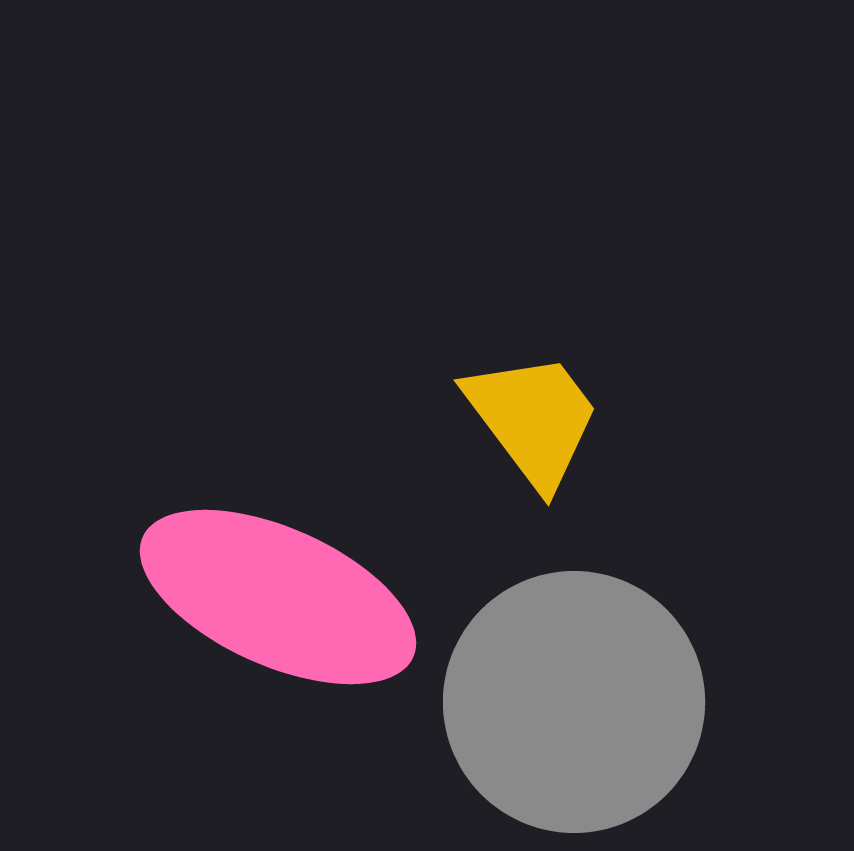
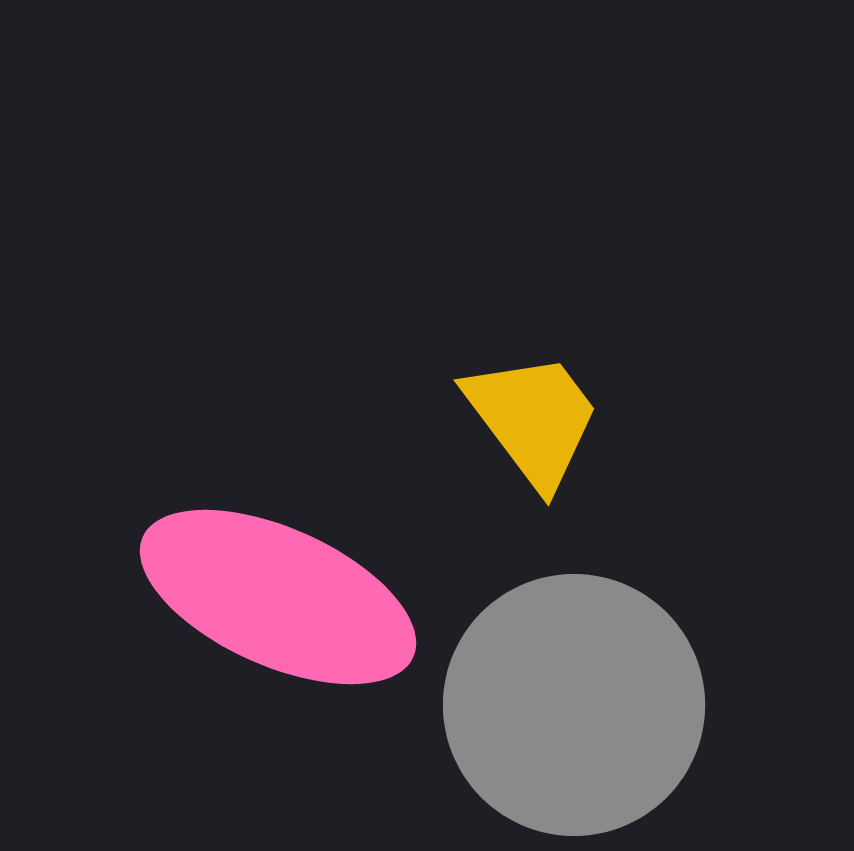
gray circle: moved 3 px down
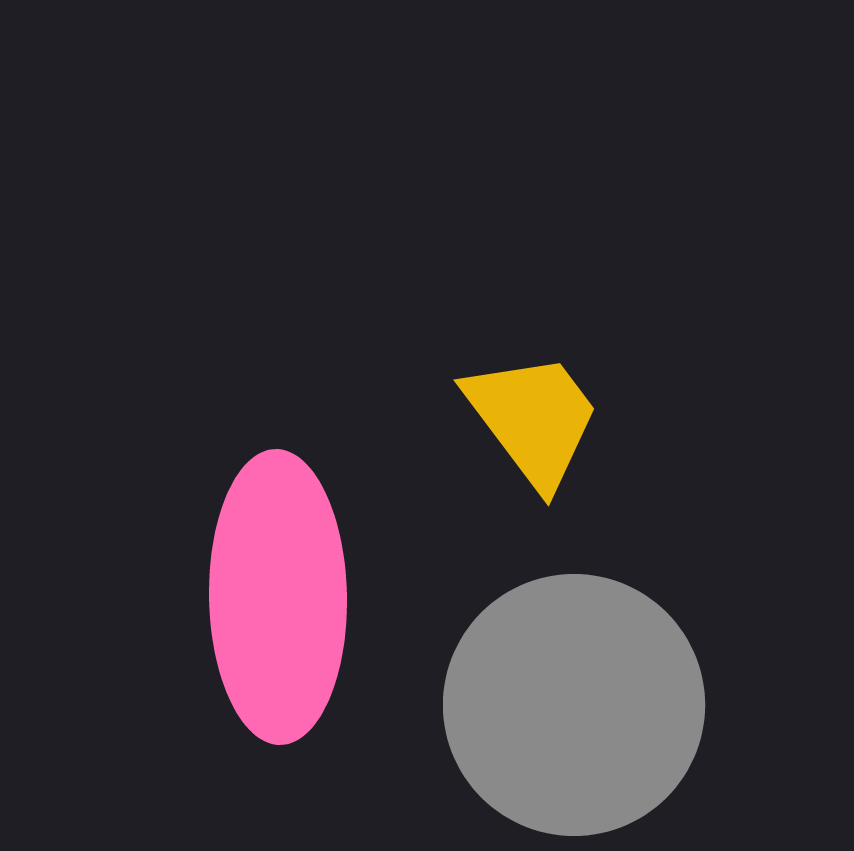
pink ellipse: rotated 65 degrees clockwise
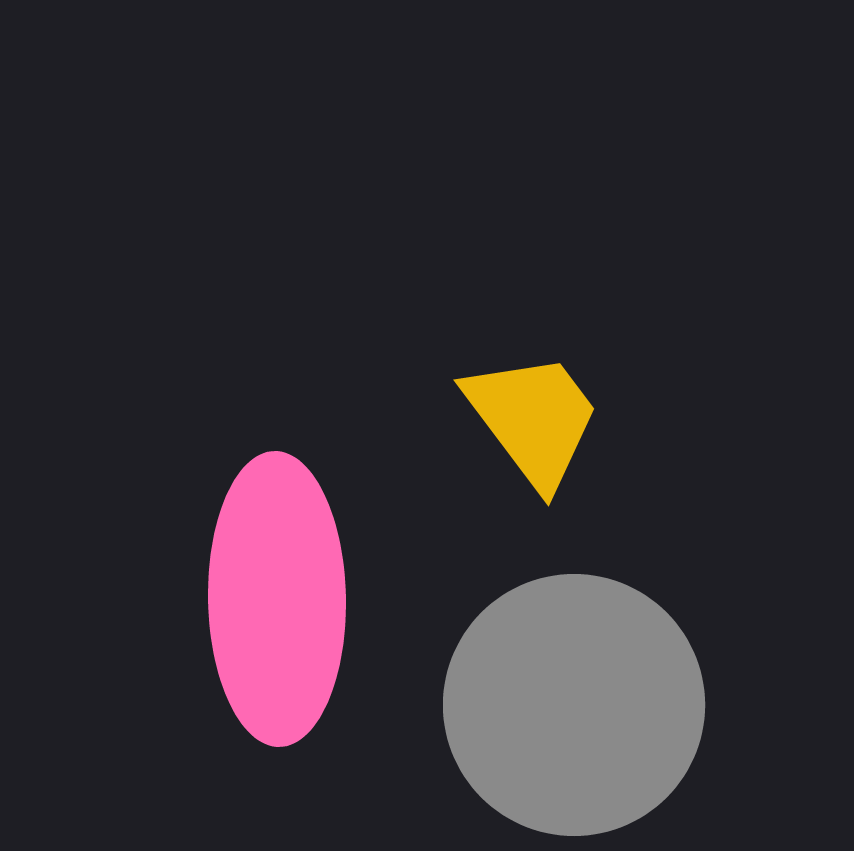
pink ellipse: moved 1 px left, 2 px down
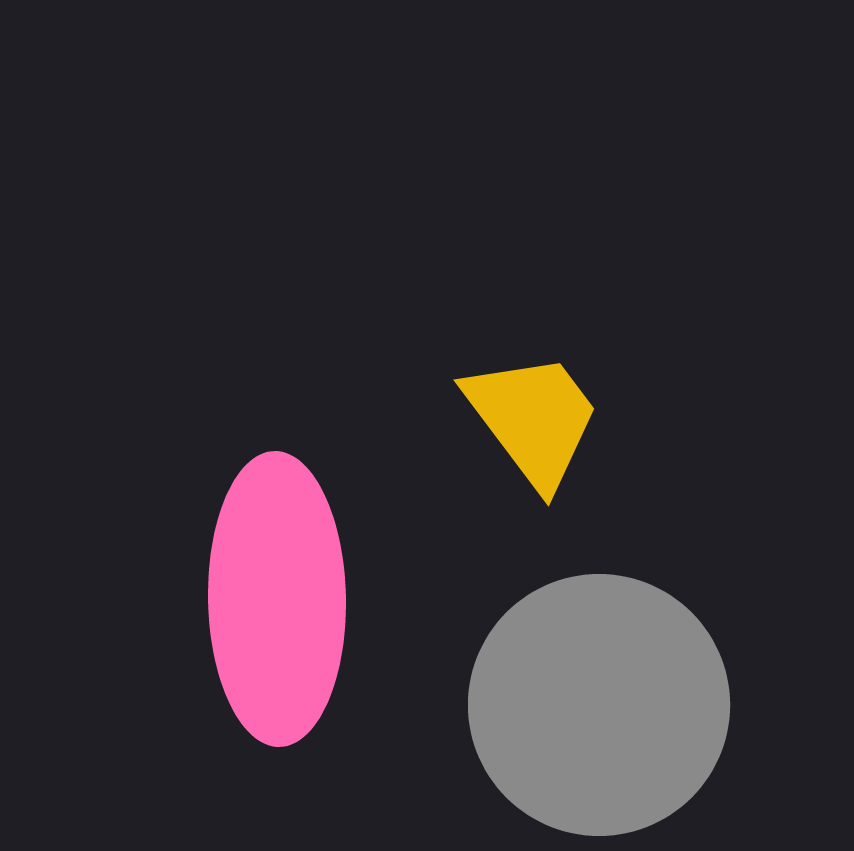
gray circle: moved 25 px right
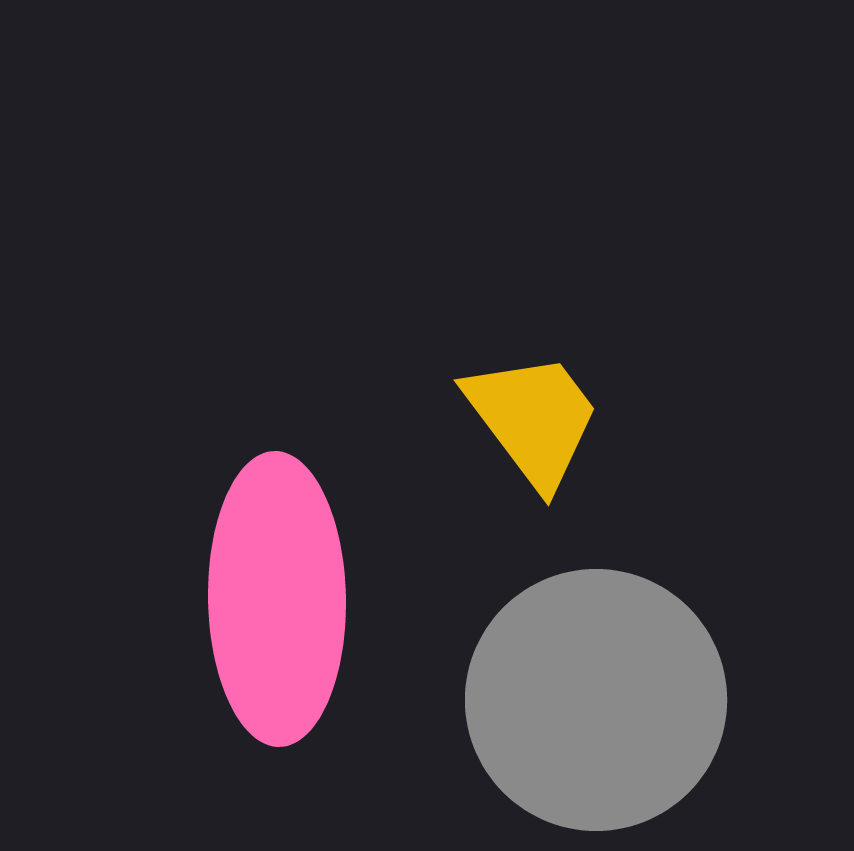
gray circle: moved 3 px left, 5 px up
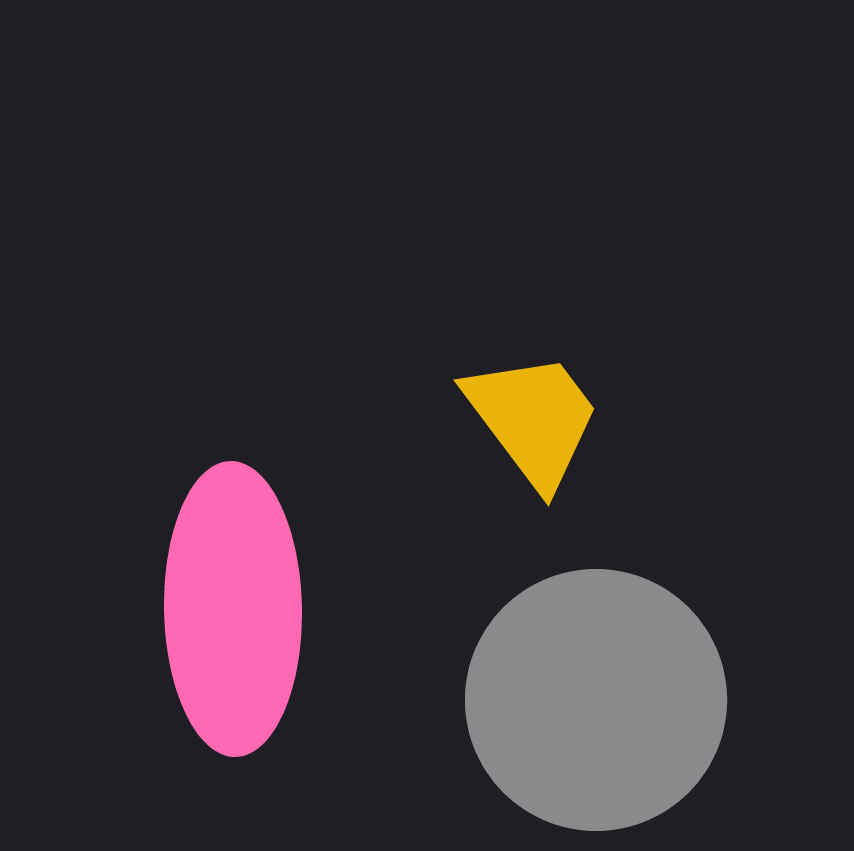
pink ellipse: moved 44 px left, 10 px down
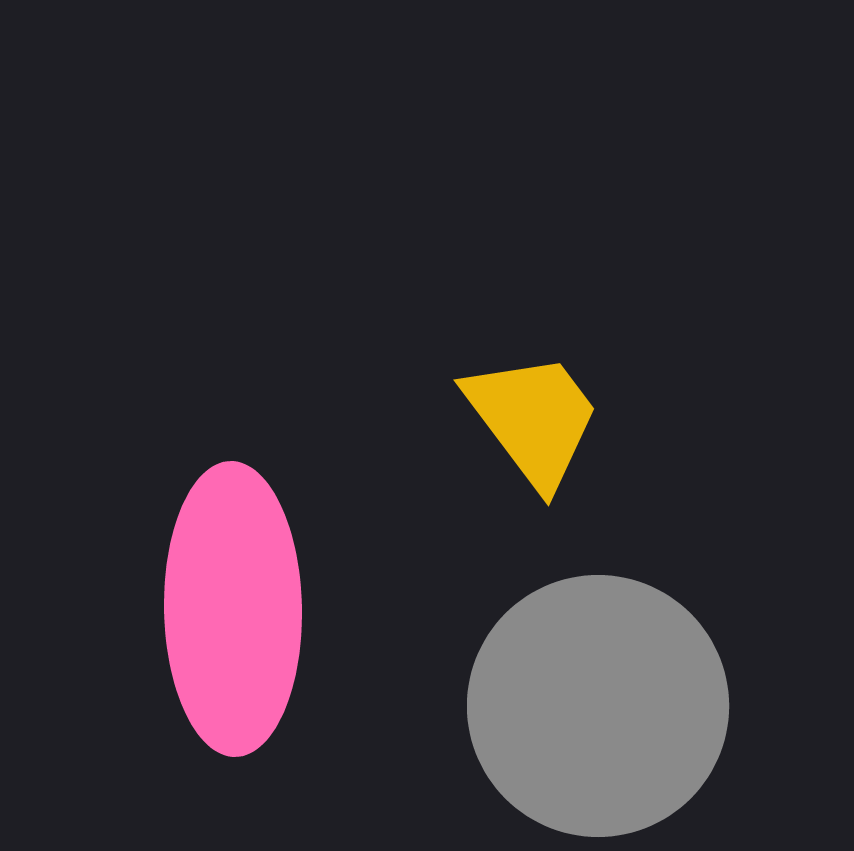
gray circle: moved 2 px right, 6 px down
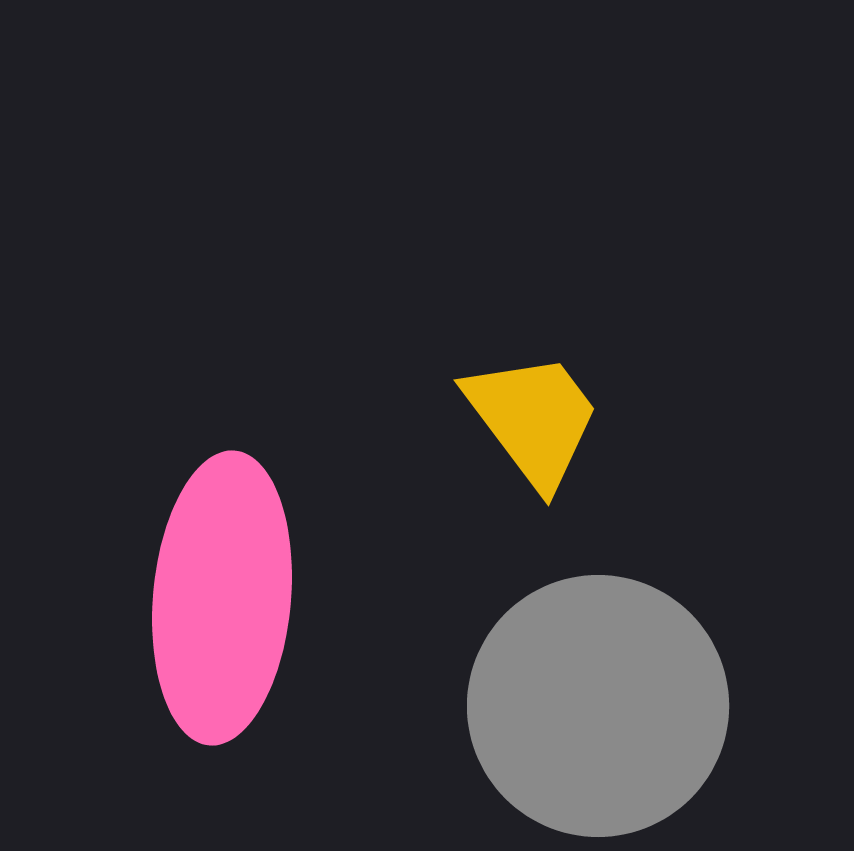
pink ellipse: moved 11 px left, 11 px up; rotated 6 degrees clockwise
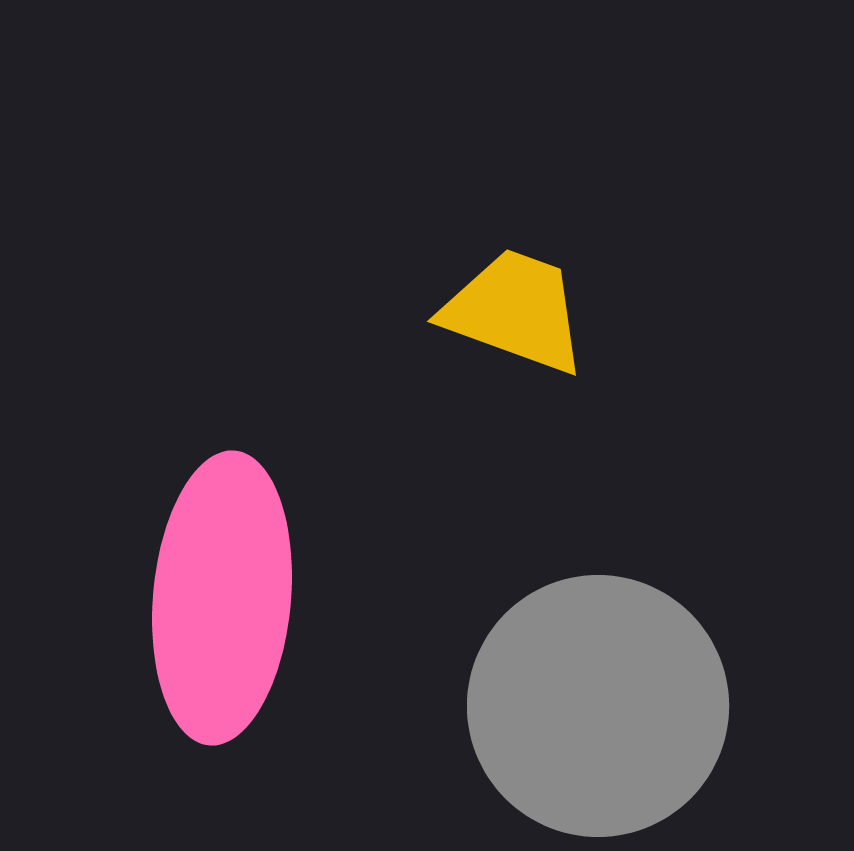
yellow trapezoid: moved 18 px left, 108 px up; rotated 33 degrees counterclockwise
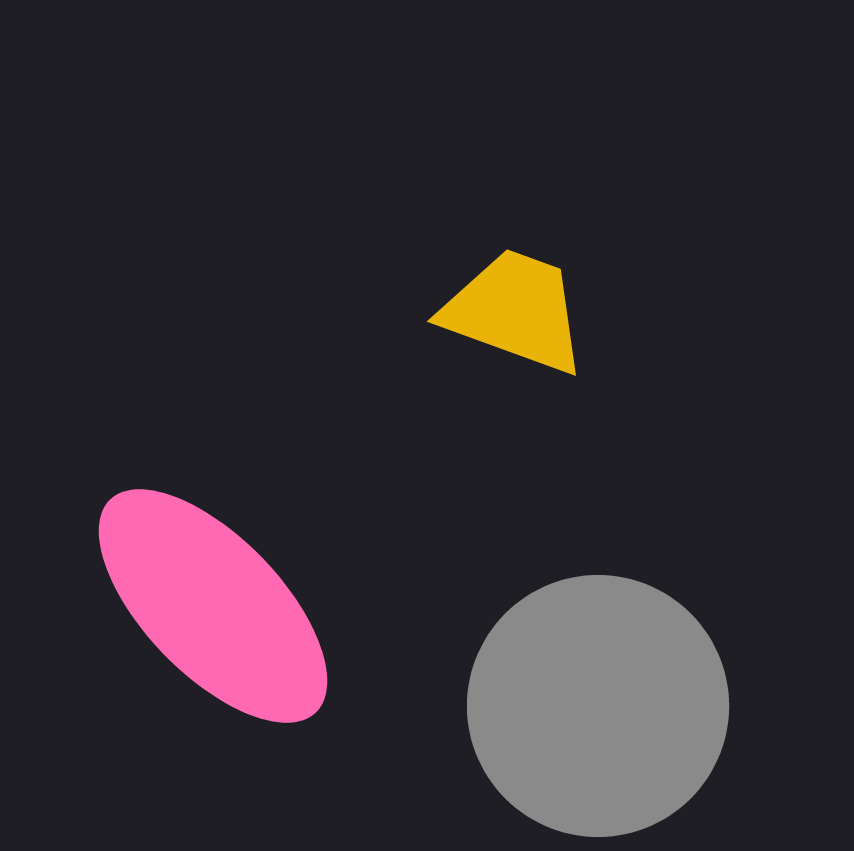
pink ellipse: moved 9 px left, 8 px down; rotated 49 degrees counterclockwise
